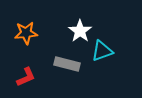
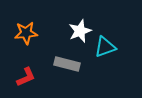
white star: rotated 15 degrees clockwise
cyan triangle: moved 3 px right, 4 px up
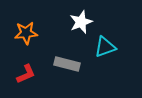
white star: moved 1 px right, 9 px up
red L-shape: moved 3 px up
